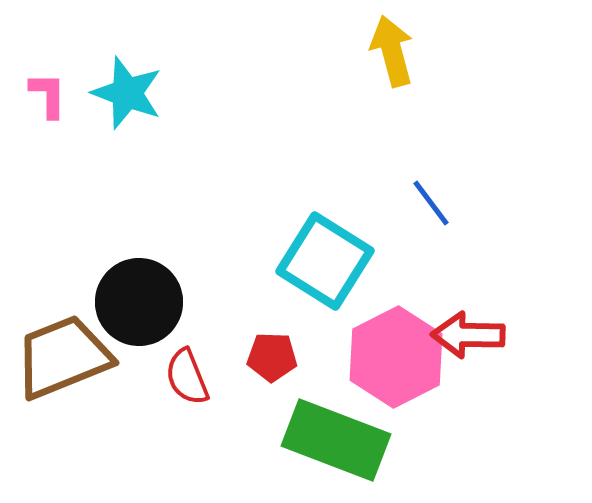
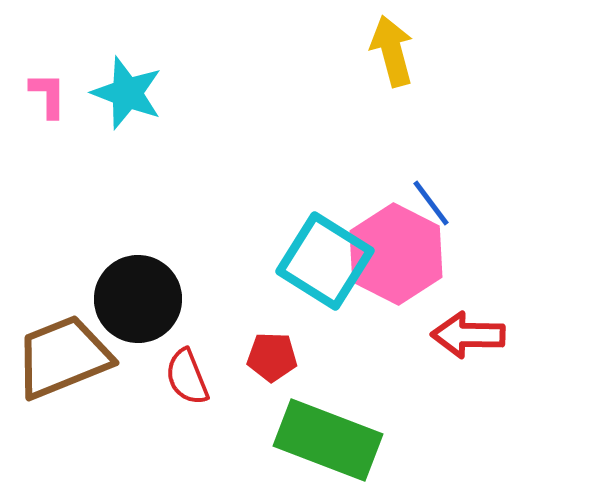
black circle: moved 1 px left, 3 px up
pink hexagon: moved 103 px up; rotated 6 degrees counterclockwise
green rectangle: moved 8 px left
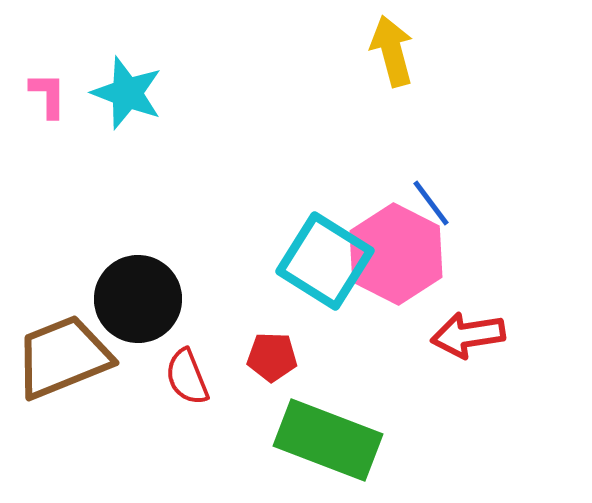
red arrow: rotated 10 degrees counterclockwise
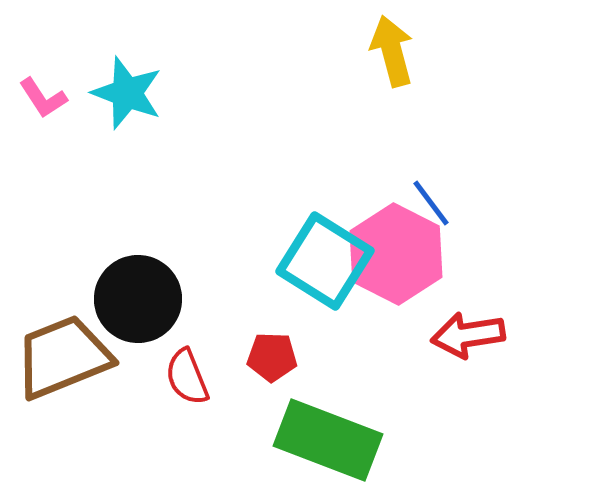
pink L-shape: moved 5 px left, 3 px down; rotated 147 degrees clockwise
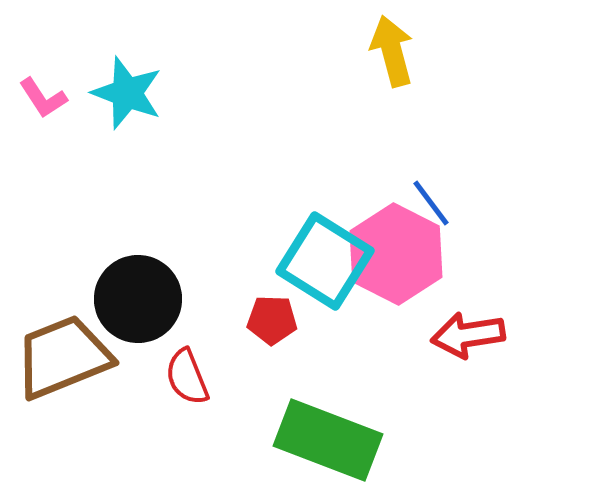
red pentagon: moved 37 px up
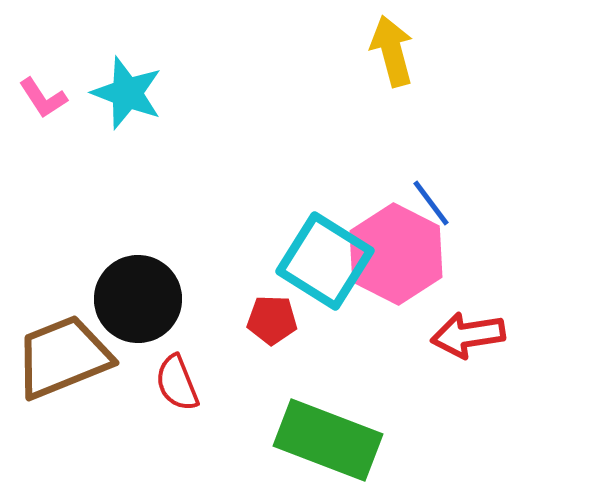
red semicircle: moved 10 px left, 6 px down
